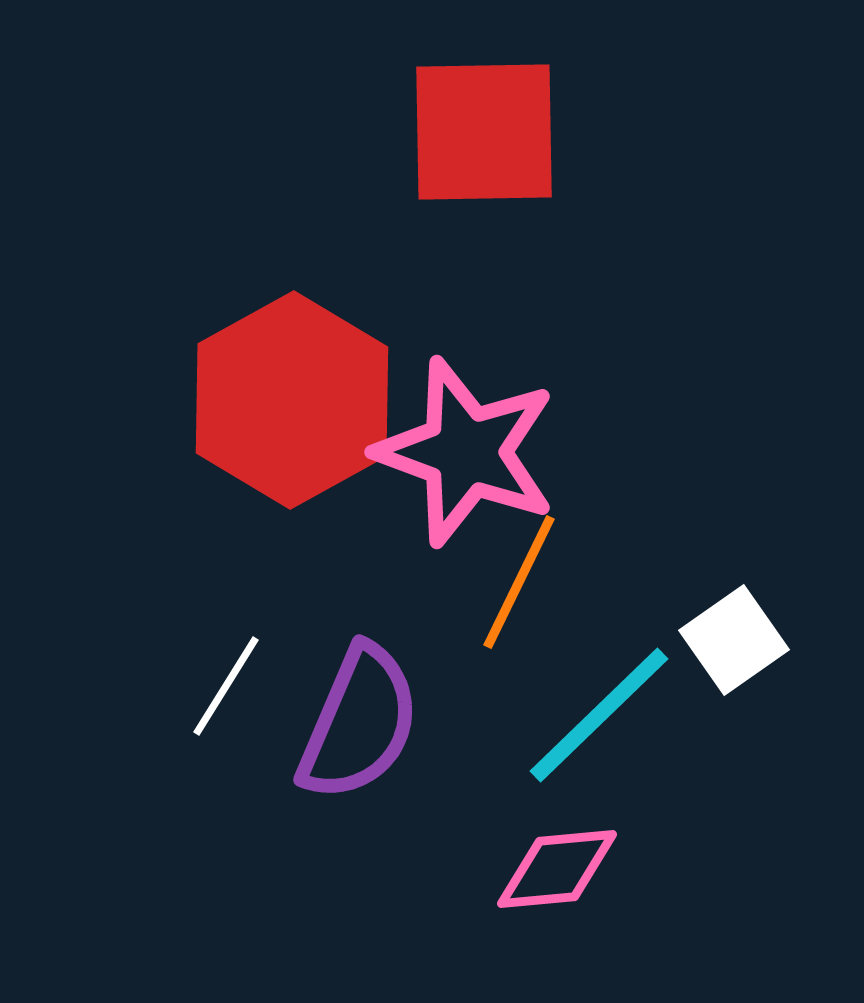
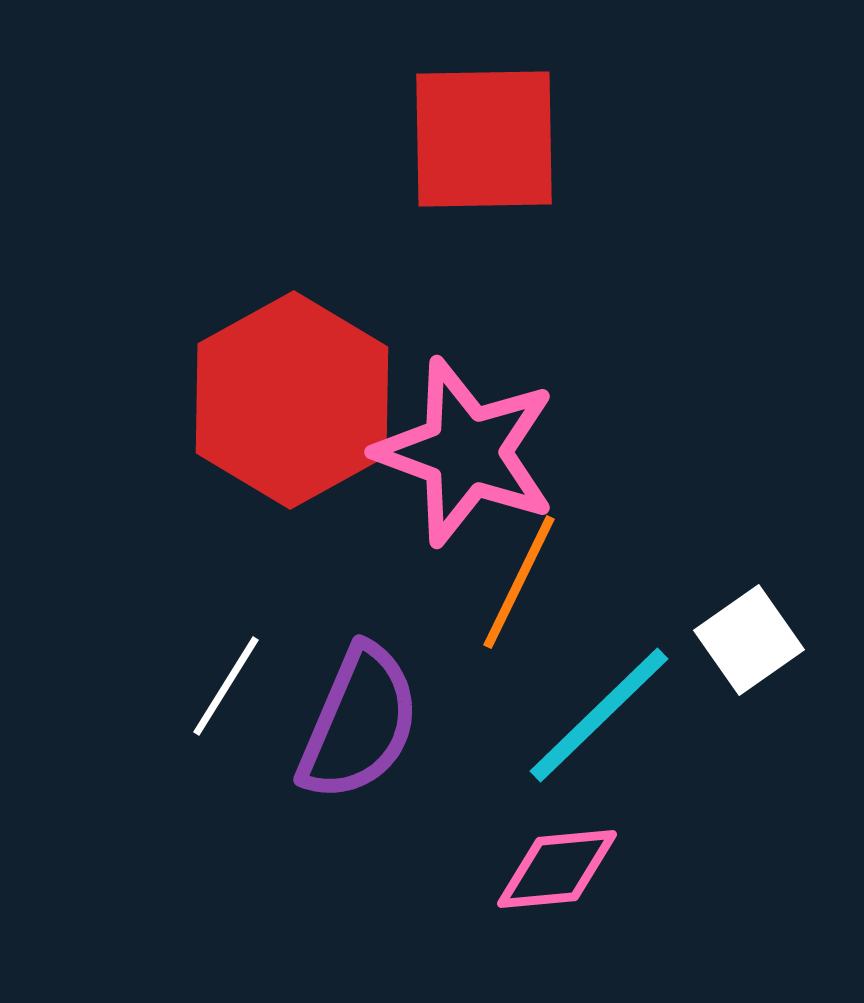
red square: moved 7 px down
white square: moved 15 px right
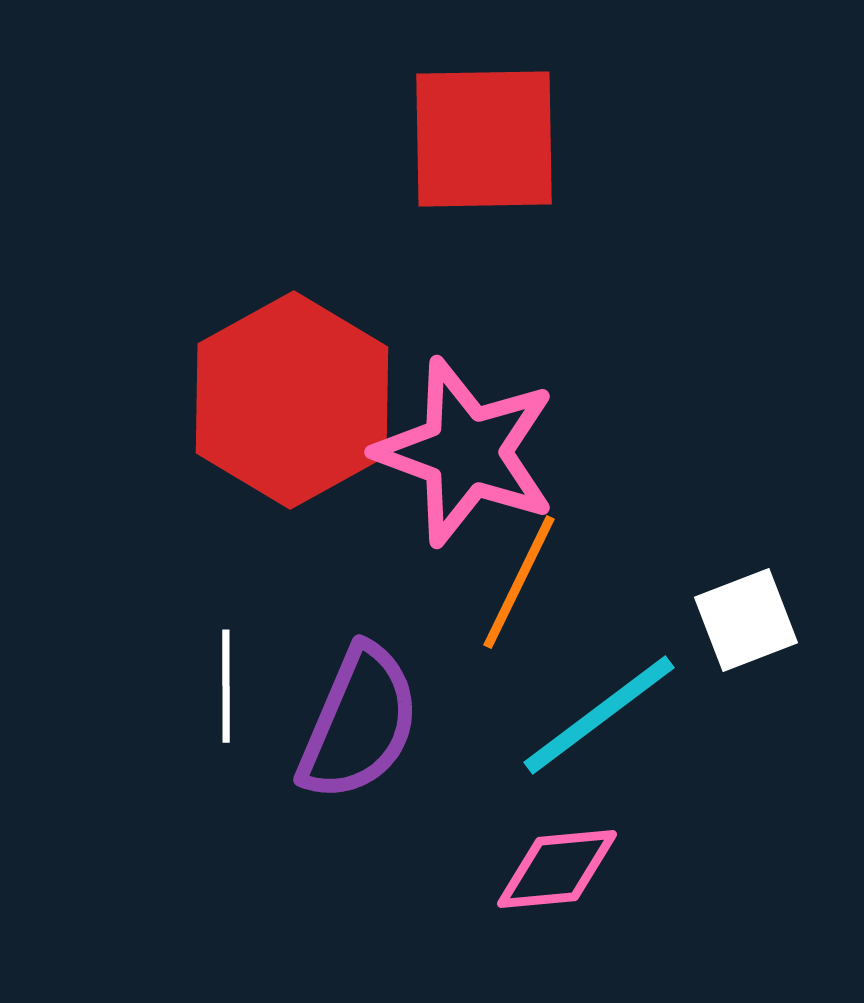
white square: moved 3 px left, 20 px up; rotated 14 degrees clockwise
white line: rotated 32 degrees counterclockwise
cyan line: rotated 7 degrees clockwise
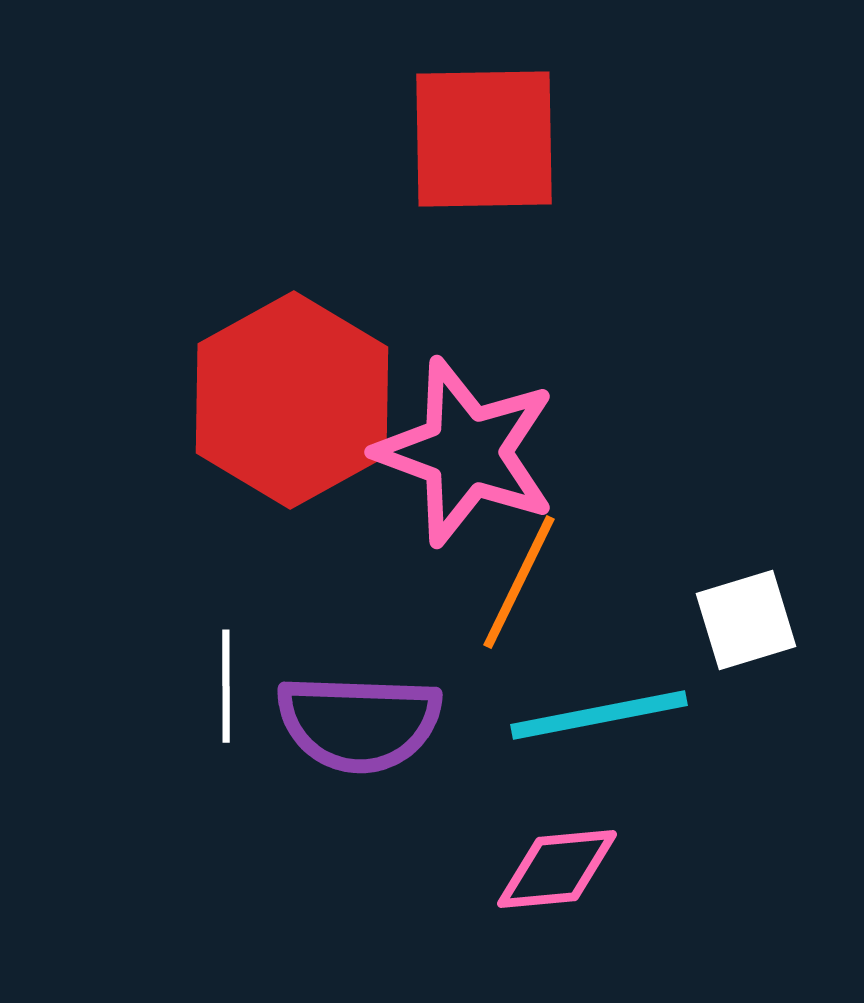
white square: rotated 4 degrees clockwise
cyan line: rotated 26 degrees clockwise
purple semicircle: rotated 69 degrees clockwise
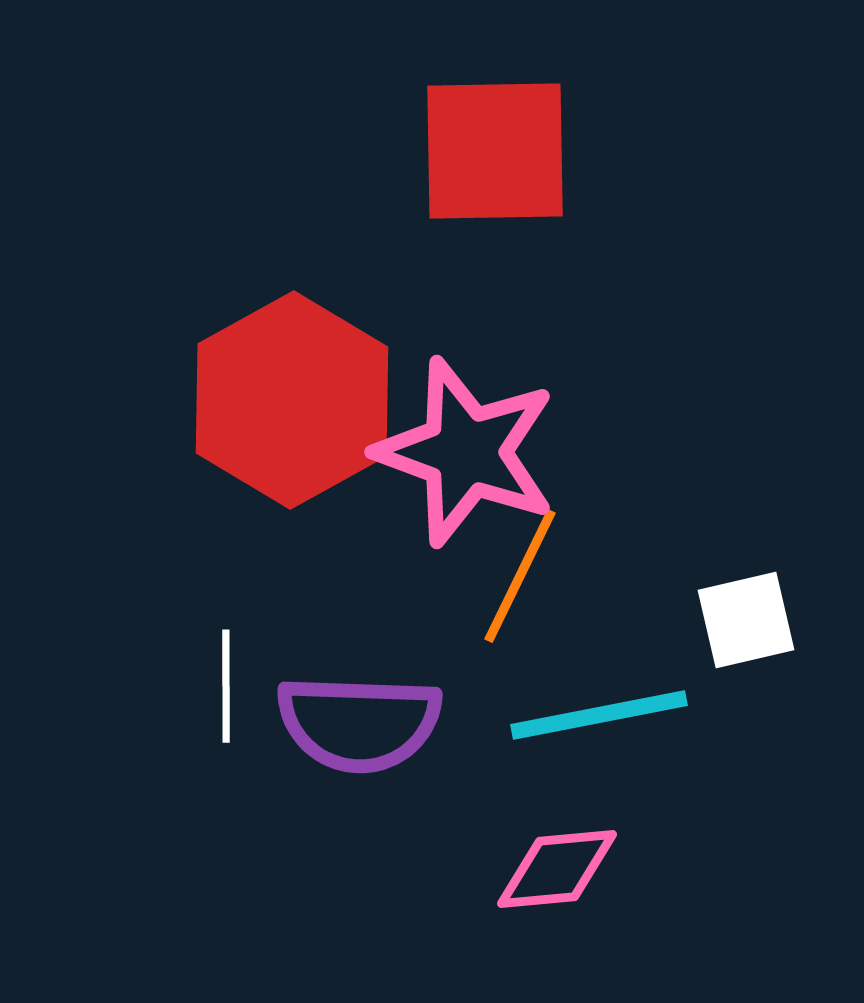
red square: moved 11 px right, 12 px down
orange line: moved 1 px right, 6 px up
white square: rotated 4 degrees clockwise
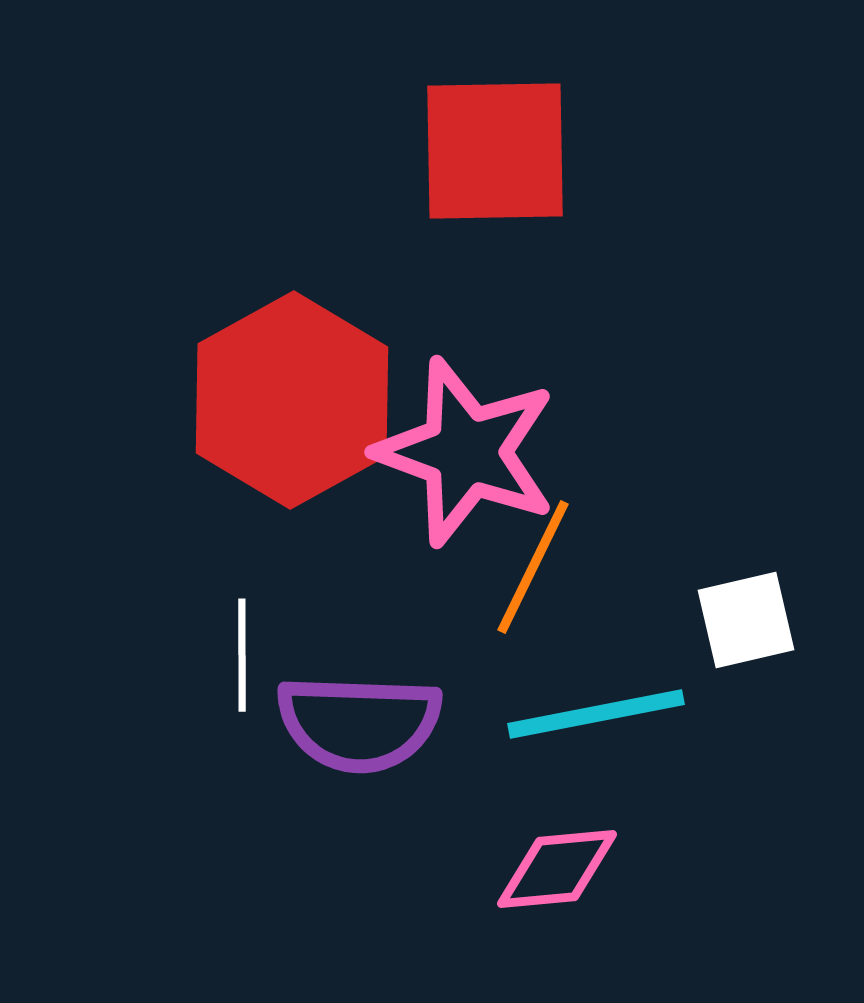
orange line: moved 13 px right, 9 px up
white line: moved 16 px right, 31 px up
cyan line: moved 3 px left, 1 px up
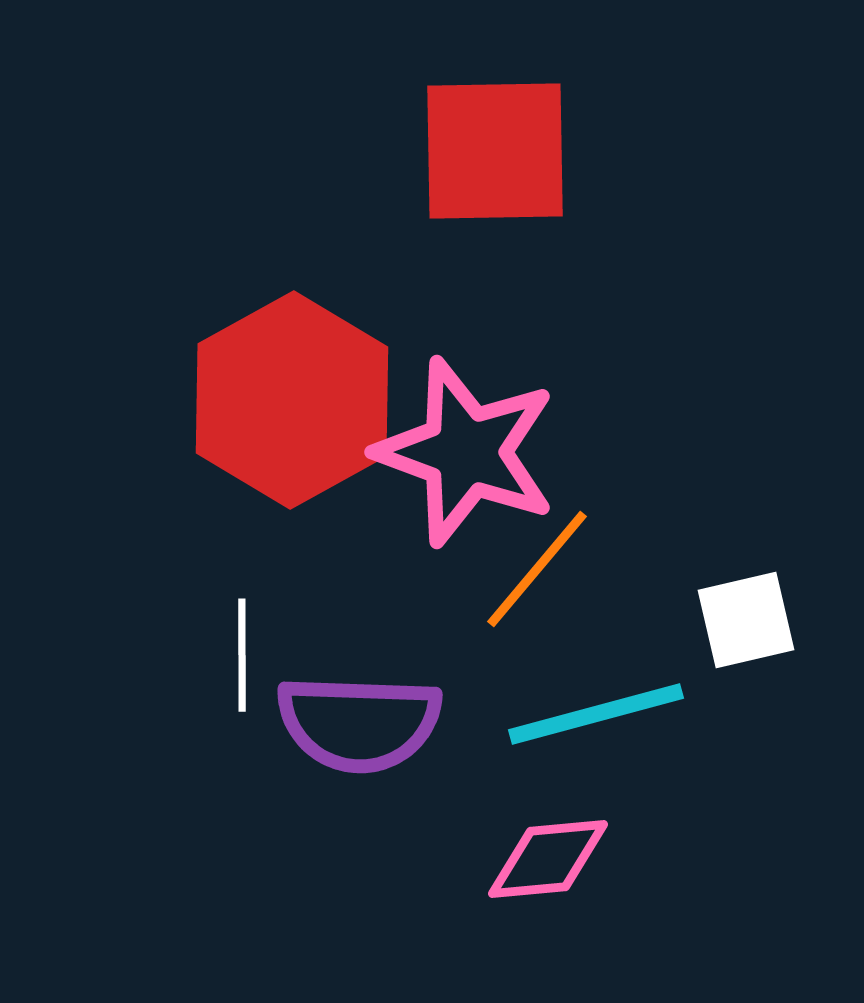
orange line: moved 4 px right, 2 px down; rotated 14 degrees clockwise
cyan line: rotated 4 degrees counterclockwise
pink diamond: moved 9 px left, 10 px up
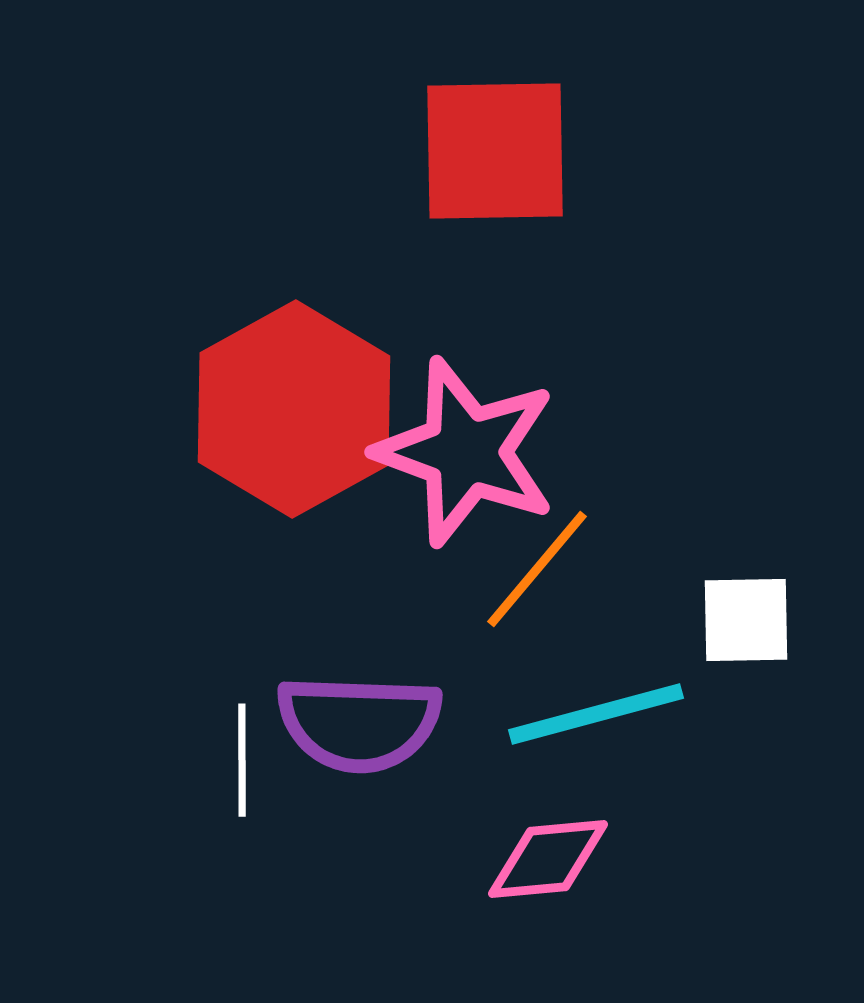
red hexagon: moved 2 px right, 9 px down
white square: rotated 12 degrees clockwise
white line: moved 105 px down
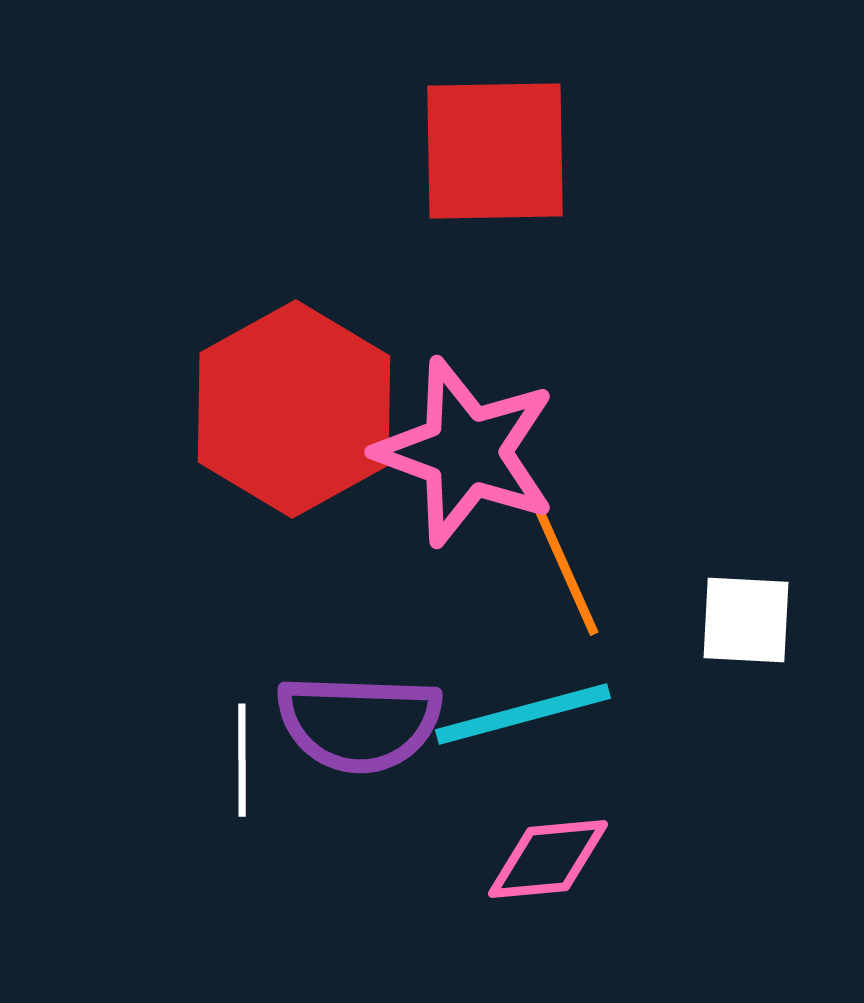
orange line: moved 28 px right, 1 px up; rotated 64 degrees counterclockwise
white square: rotated 4 degrees clockwise
cyan line: moved 73 px left
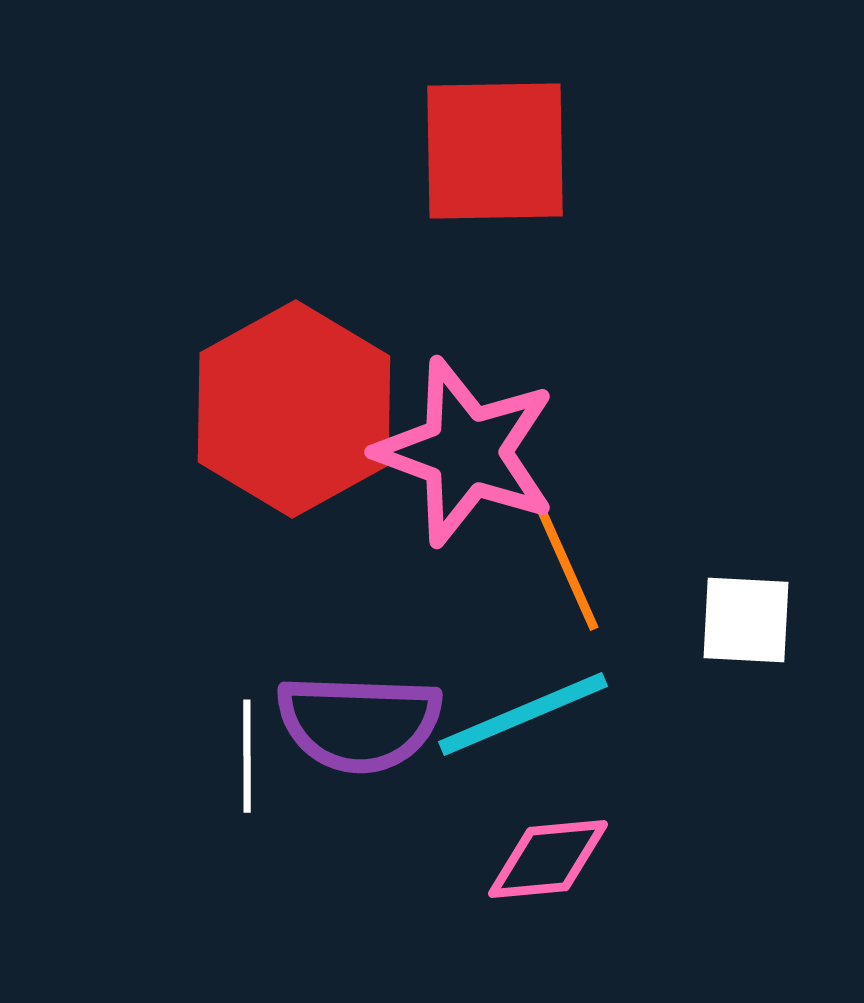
orange line: moved 5 px up
cyan line: rotated 8 degrees counterclockwise
white line: moved 5 px right, 4 px up
